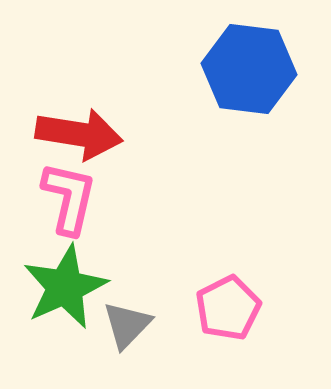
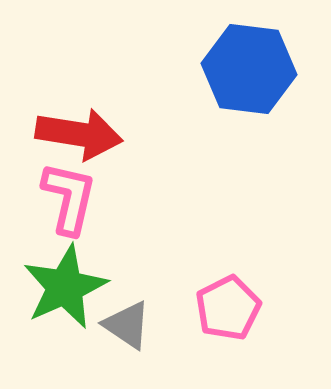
gray triangle: rotated 40 degrees counterclockwise
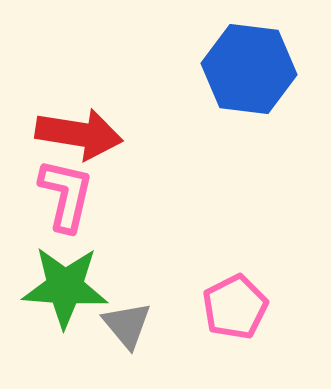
pink L-shape: moved 3 px left, 3 px up
green star: rotated 28 degrees clockwise
pink pentagon: moved 7 px right, 1 px up
gray triangle: rotated 16 degrees clockwise
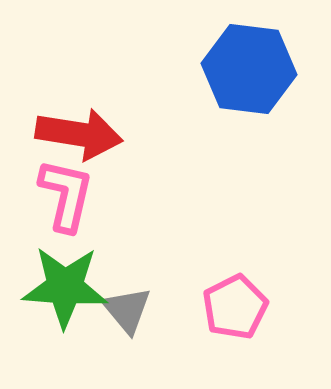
gray triangle: moved 15 px up
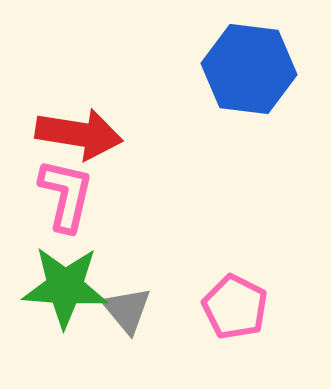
pink pentagon: rotated 18 degrees counterclockwise
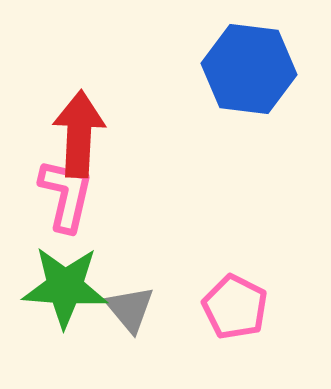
red arrow: rotated 96 degrees counterclockwise
gray triangle: moved 3 px right, 1 px up
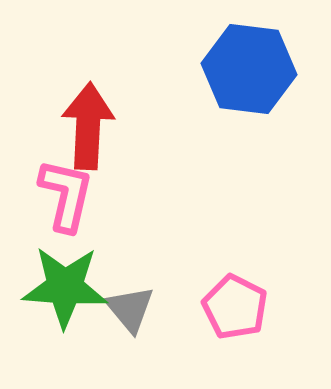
red arrow: moved 9 px right, 8 px up
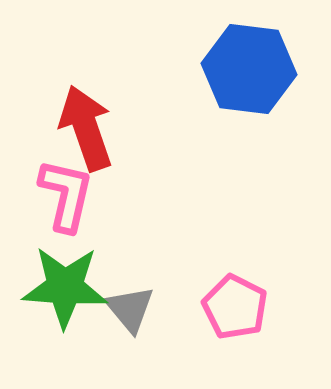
red arrow: moved 2 px left, 2 px down; rotated 22 degrees counterclockwise
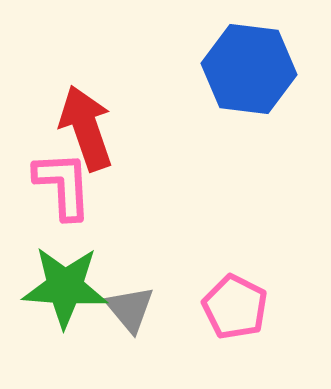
pink L-shape: moved 3 px left, 10 px up; rotated 16 degrees counterclockwise
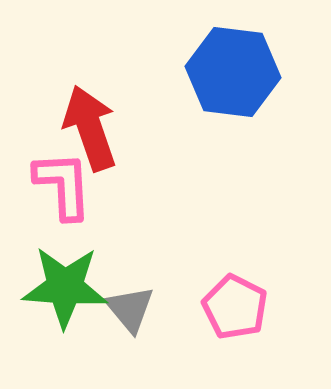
blue hexagon: moved 16 px left, 3 px down
red arrow: moved 4 px right
